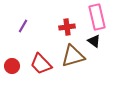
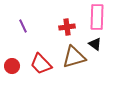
pink rectangle: rotated 15 degrees clockwise
purple line: rotated 56 degrees counterclockwise
black triangle: moved 1 px right, 3 px down
brown triangle: moved 1 px right, 1 px down
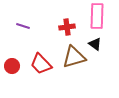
pink rectangle: moved 1 px up
purple line: rotated 48 degrees counterclockwise
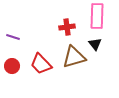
purple line: moved 10 px left, 11 px down
black triangle: rotated 16 degrees clockwise
